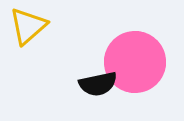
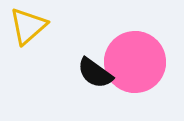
black semicircle: moved 3 px left, 11 px up; rotated 48 degrees clockwise
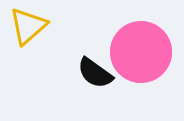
pink circle: moved 6 px right, 10 px up
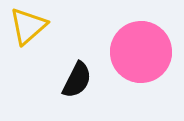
black semicircle: moved 18 px left, 7 px down; rotated 99 degrees counterclockwise
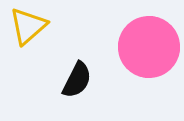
pink circle: moved 8 px right, 5 px up
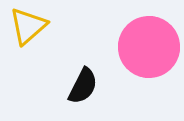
black semicircle: moved 6 px right, 6 px down
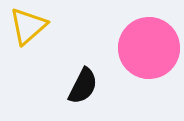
pink circle: moved 1 px down
